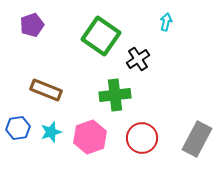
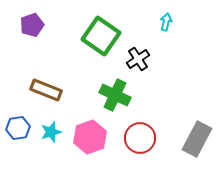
green cross: rotated 32 degrees clockwise
red circle: moved 2 px left
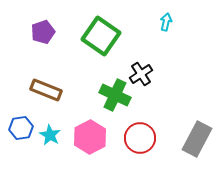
purple pentagon: moved 11 px right, 7 px down
black cross: moved 3 px right, 15 px down
blue hexagon: moved 3 px right
cyan star: moved 1 px left, 3 px down; rotated 25 degrees counterclockwise
pink hexagon: rotated 8 degrees counterclockwise
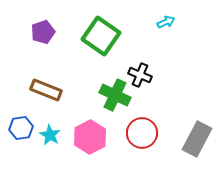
cyan arrow: rotated 54 degrees clockwise
black cross: moved 1 px left, 1 px down; rotated 35 degrees counterclockwise
red circle: moved 2 px right, 5 px up
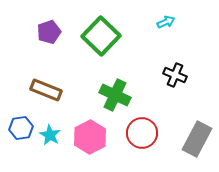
purple pentagon: moved 6 px right
green square: rotated 9 degrees clockwise
black cross: moved 35 px right
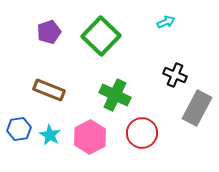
brown rectangle: moved 3 px right
blue hexagon: moved 2 px left, 1 px down
gray rectangle: moved 31 px up
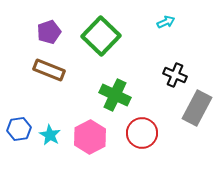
brown rectangle: moved 20 px up
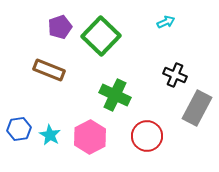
purple pentagon: moved 11 px right, 5 px up
red circle: moved 5 px right, 3 px down
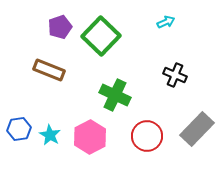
gray rectangle: moved 21 px down; rotated 16 degrees clockwise
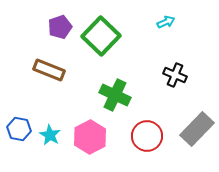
blue hexagon: rotated 20 degrees clockwise
